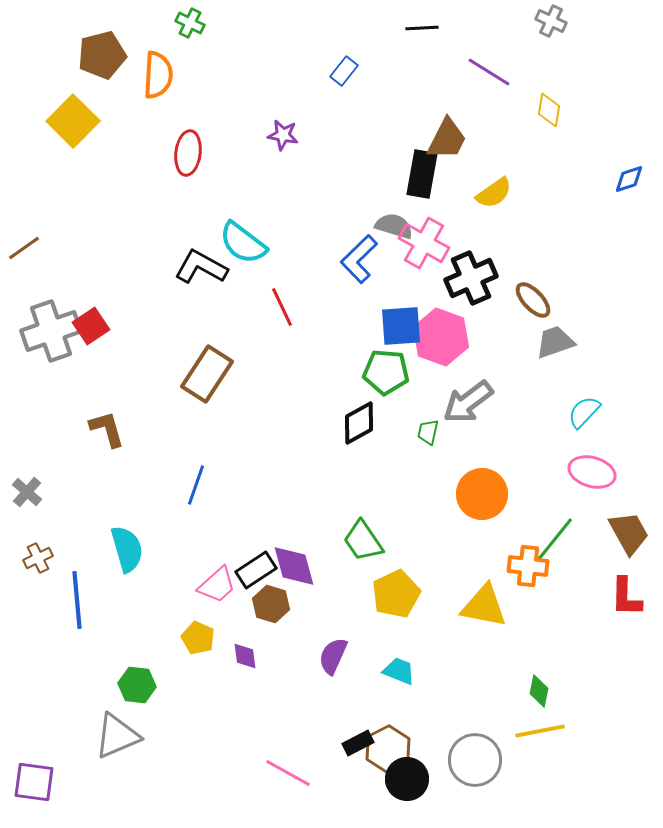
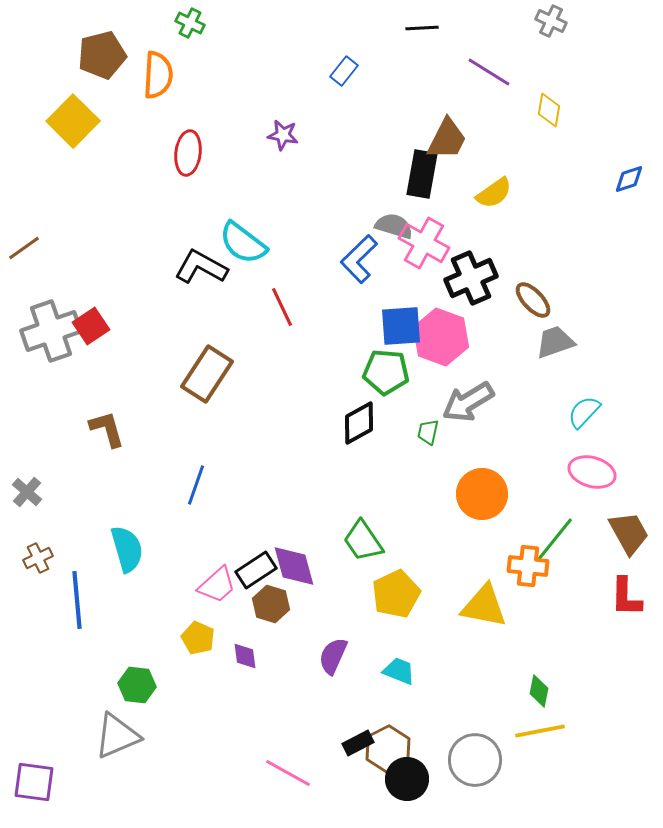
gray arrow at (468, 402): rotated 6 degrees clockwise
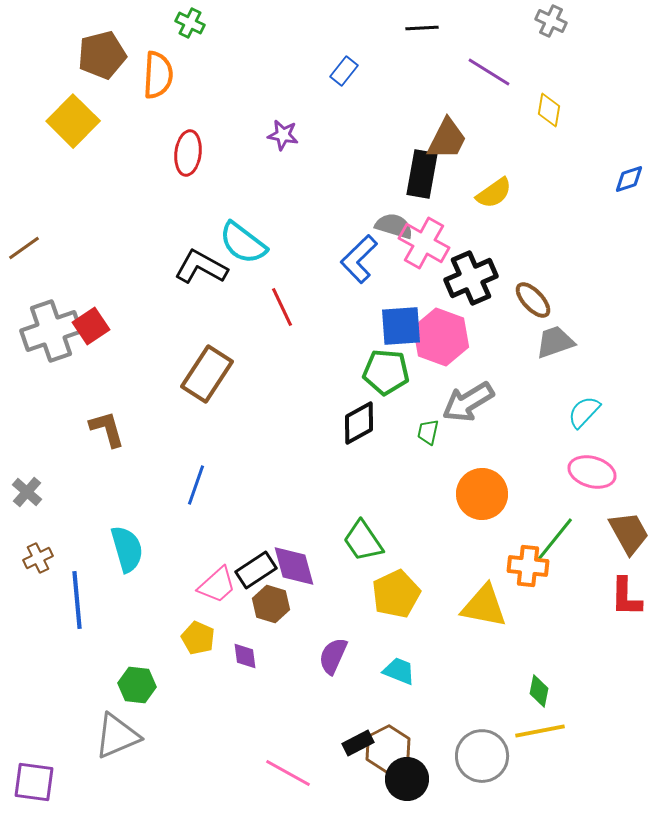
gray circle at (475, 760): moved 7 px right, 4 px up
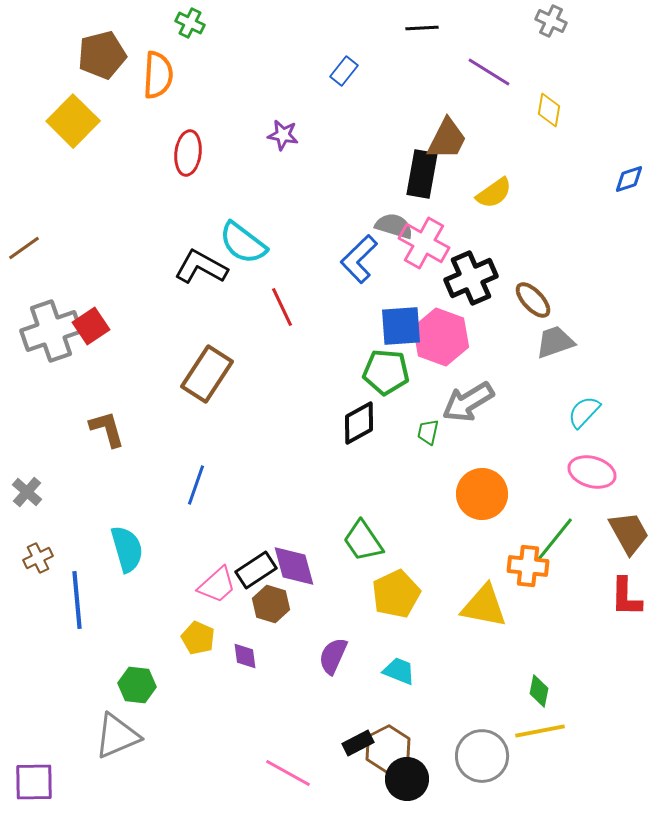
purple square at (34, 782): rotated 9 degrees counterclockwise
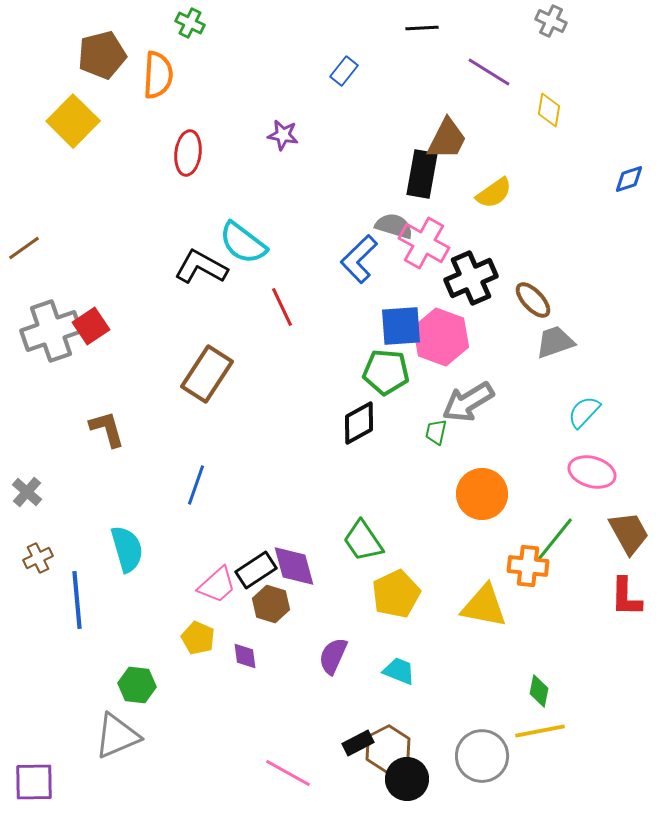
green trapezoid at (428, 432): moved 8 px right
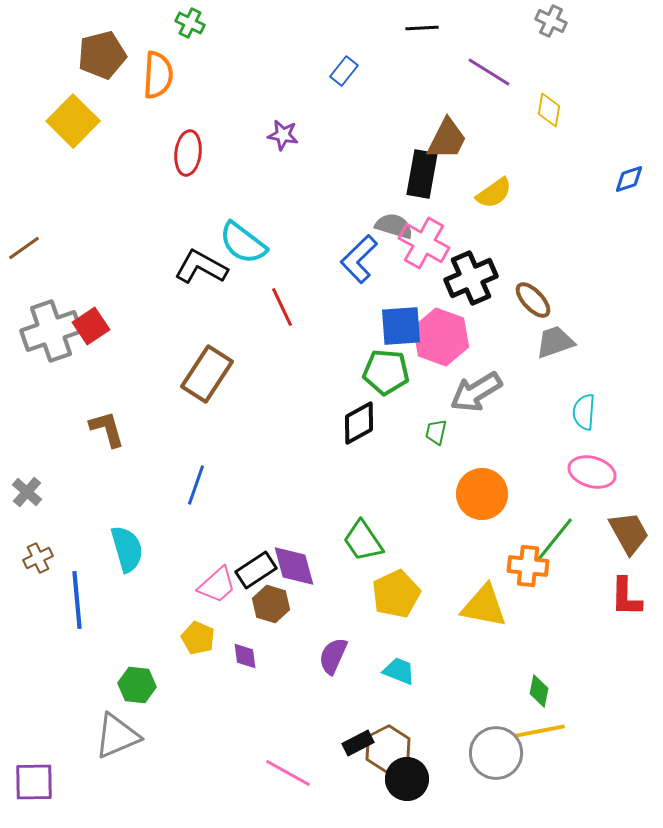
gray arrow at (468, 402): moved 8 px right, 10 px up
cyan semicircle at (584, 412): rotated 39 degrees counterclockwise
gray circle at (482, 756): moved 14 px right, 3 px up
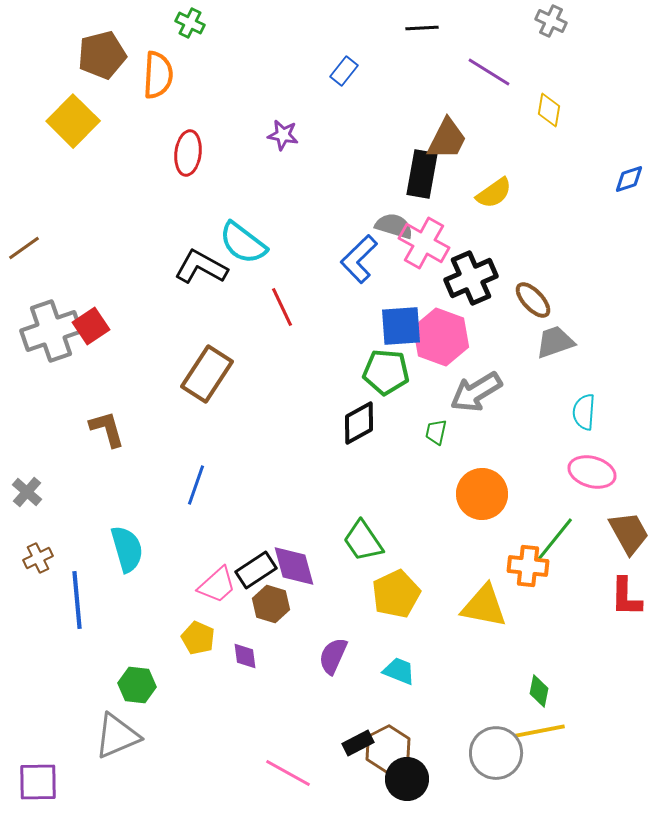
purple square at (34, 782): moved 4 px right
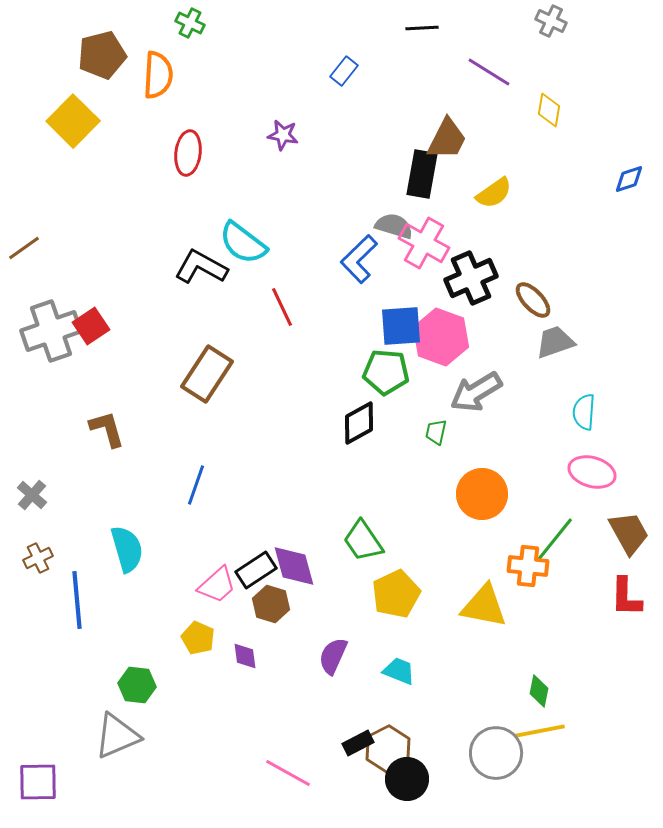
gray cross at (27, 492): moved 5 px right, 3 px down
